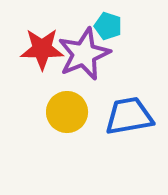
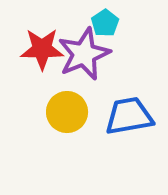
cyan pentagon: moved 3 px left, 3 px up; rotated 20 degrees clockwise
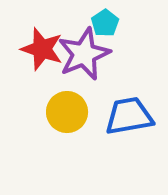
red star: rotated 18 degrees clockwise
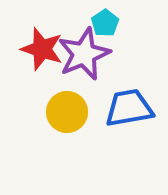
blue trapezoid: moved 8 px up
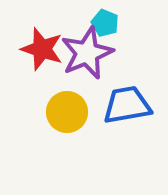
cyan pentagon: rotated 16 degrees counterclockwise
purple star: moved 3 px right, 1 px up
blue trapezoid: moved 2 px left, 3 px up
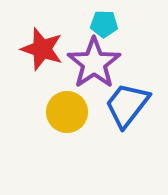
cyan pentagon: moved 1 px left, 1 px down; rotated 20 degrees counterclockwise
purple star: moved 7 px right, 10 px down; rotated 12 degrees counterclockwise
blue trapezoid: rotated 42 degrees counterclockwise
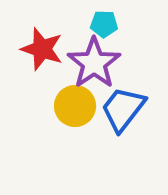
blue trapezoid: moved 4 px left, 4 px down
yellow circle: moved 8 px right, 6 px up
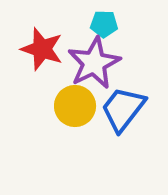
purple star: rotated 8 degrees clockwise
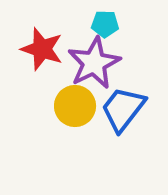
cyan pentagon: moved 1 px right
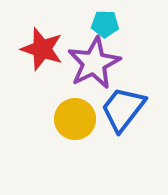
yellow circle: moved 13 px down
